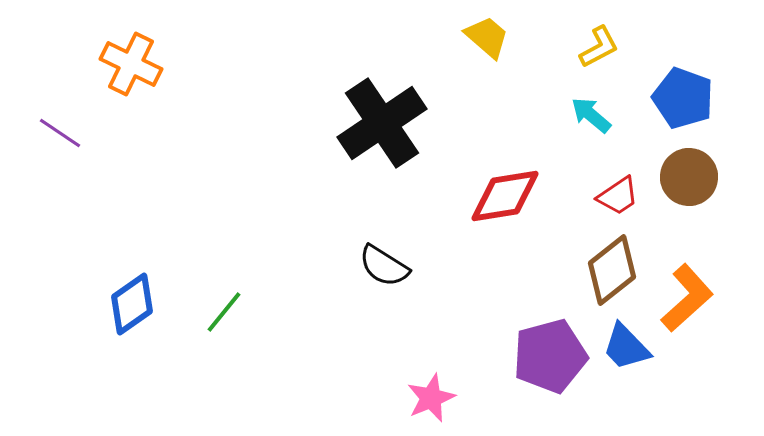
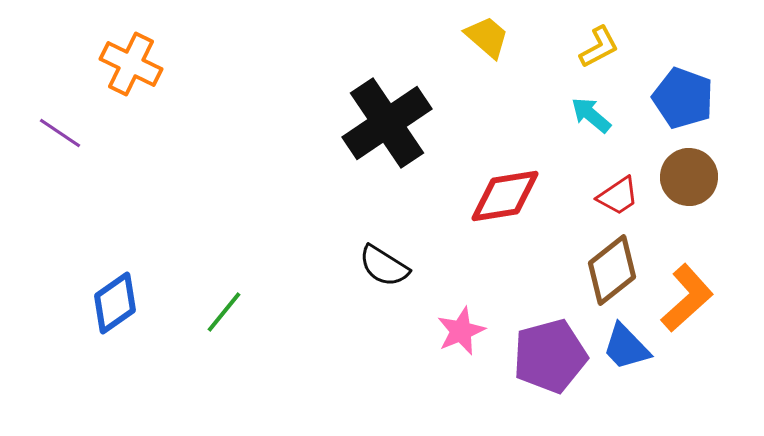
black cross: moved 5 px right
blue diamond: moved 17 px left, 1 px up
pink star: moved 30 px right, 67 px up
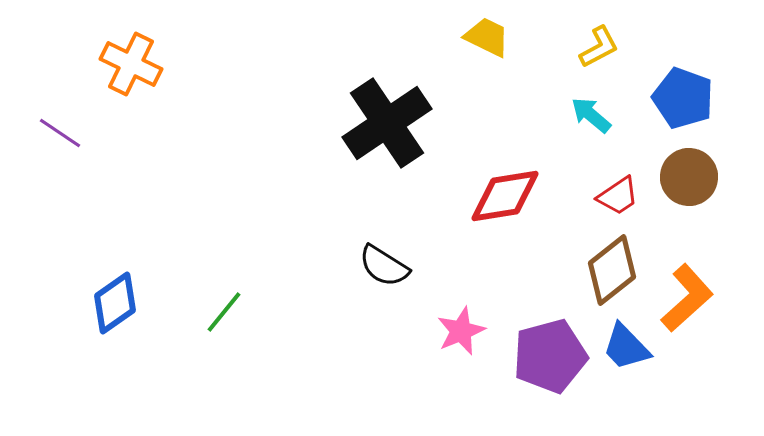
yellow trapezoid: rotated 15 degrees counterclockwise
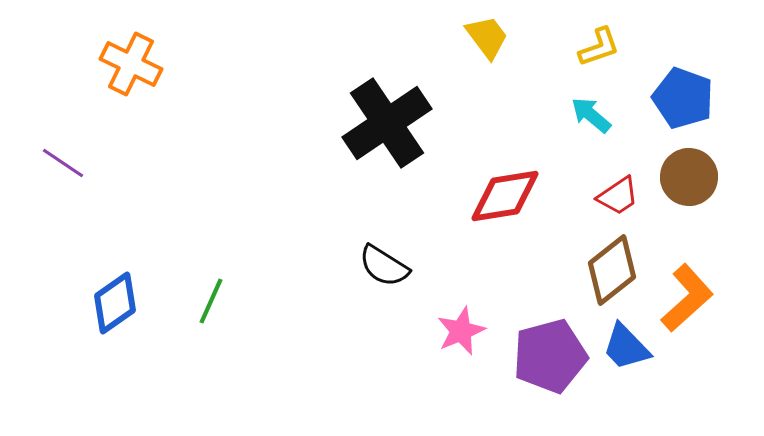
yellow trapezoid: rotated 27 degrees clockwise
yellow L-shape: rotated 9 degrees clockwise
purple line: moved 3 px right, 30 px down
green line: moved 13 px left, 11 px up; rotated 15 degrees counterclockwise
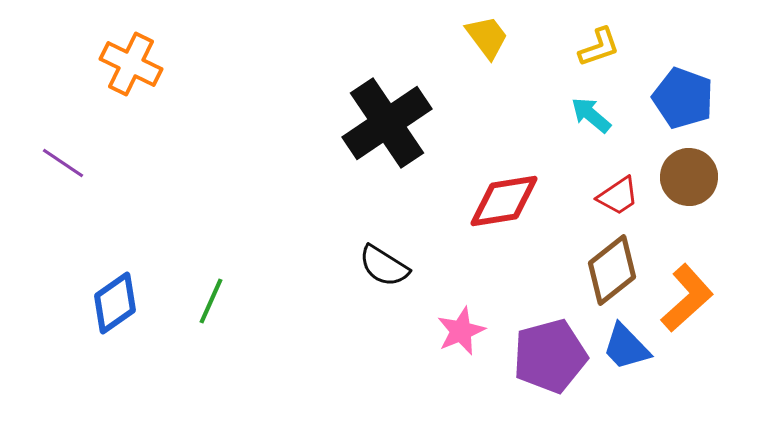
red diamond: moved 1 px left, 5 px down
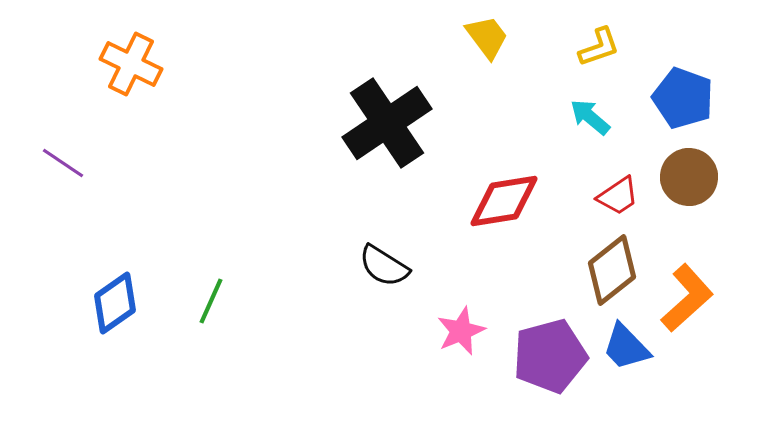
cyan arrow: moved 1 px left, 2 px down
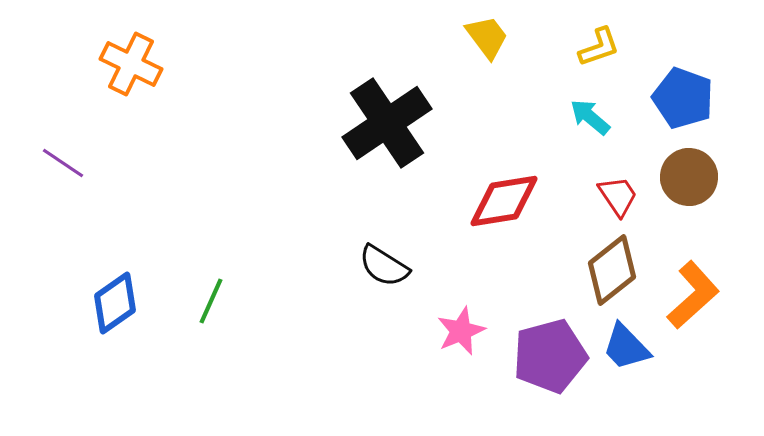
red trapezoid: rotated 90 degrees counterclockwise
orange L-shape: moved 6 px right, 3 px up
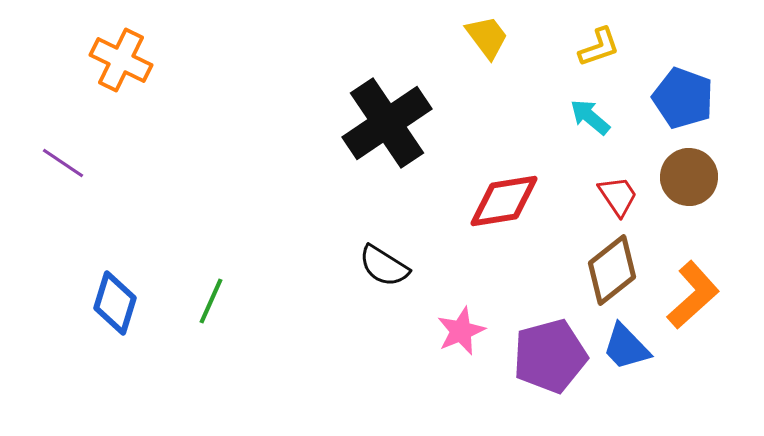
orange cross: moved 10 px left, 4 px up
blue diamond: rotated 38 degrees counterclockwise
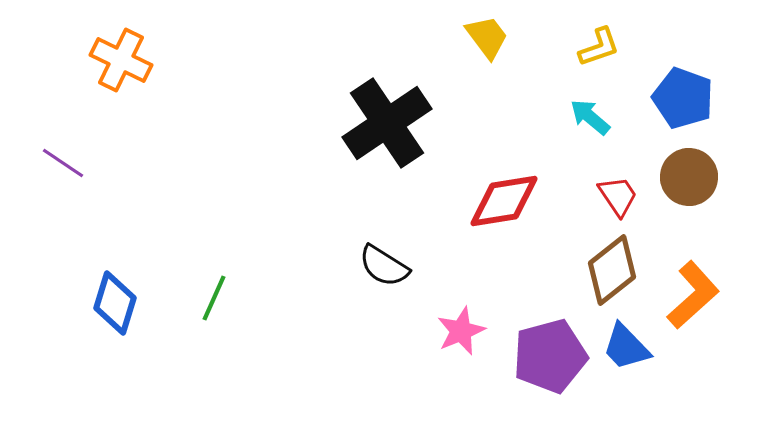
green line: moved 3 px right, 3 px up
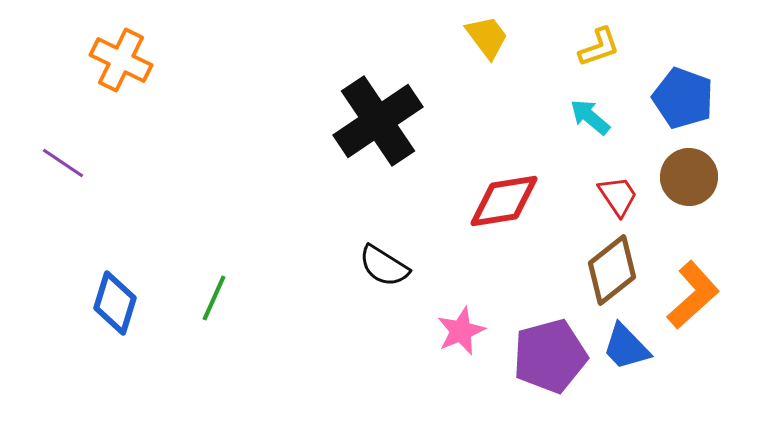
black cross: moved 9 px left, 2 px up
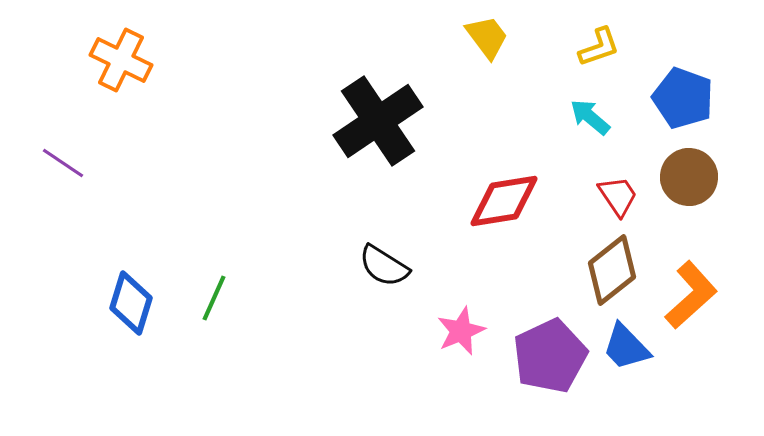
orange L-shape: moved 2 px left
blue diamond: moved 16 px right
purple pentagon: rotated 10 degrees counterclockwise
